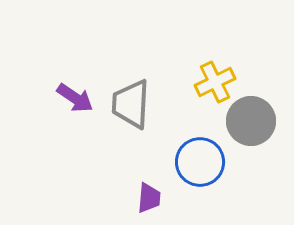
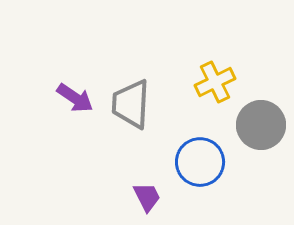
gray circle: moved 10 px right, 4 px down
purple trapezoid: moved 2 px left, 1 px up; rotated 32 degrees counterclockwise
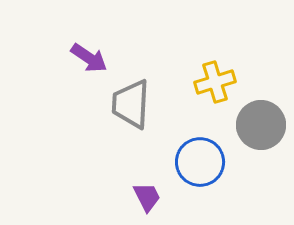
yellow cross: rotated 9 degrees clockwise
purple arrow: moved 14 px right, 40 px up
